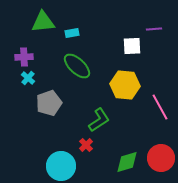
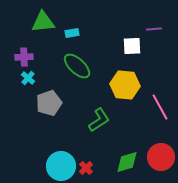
red cross: moved 23 px down
red circle: moved 1 px up
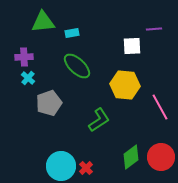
green diamond: moved 4 px right, 5 px up; rotated 20 degrees counterclockwise
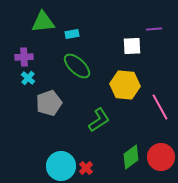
cyan rectangle: moved 1 px down
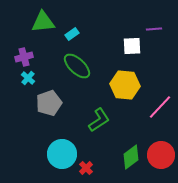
cyan rectangle: rotated 24 degrees counterclockwise
purple cross: rotated 12 degrees counterclockwise
pink line: rotated 72 degrees clockwise
red circle: moved 2 px up
cyan circle: moved 1 px right, 12 px up
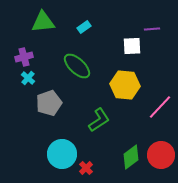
purple line: moved 2 px left
cyan rectangle: moved 12 px right, 7 px up
